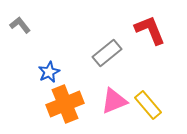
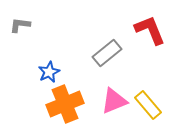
gray L-shape: rotated 45 degrees counterclockwise
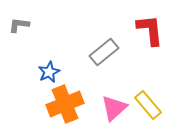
gray L-shape: moved 1 px left
red L-shape: rotated 16 degrees clockwise
gray rectangle: moved 3 px left, 1 px up
pink triangle: moved 7 px down; rotated 20 degrees counterclockwise
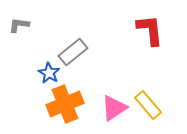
gray rectangle: moved 31 px left
blue star: moved 1 px down; rotated 15 degrees counterclockwise
pink triangle: rotated 8 degrees clockwise
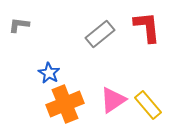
red L-shape: moved 3 px left, 3 px up
gray rectangle: moved 27 px right, 18 px up
pink triangle: moved 1 px left, 8 px up
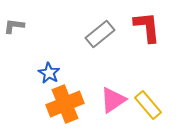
gray L-shape: moved 5 px left, 1 px down
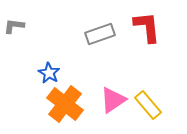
gray rectangle: rotated 20 degrees clockwise
orange cross: rotated 30 degrees counterclockwise
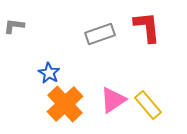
orange cross: rotated 9 degrees clockwise
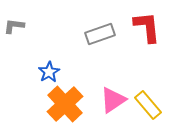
blue star: moved 1 px up; rotated 10 degrees clockwise
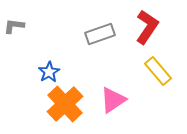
red L-shape: rotated 40 degrees clockwise
yellow rectangle: moved 10 px right, 34 px up
